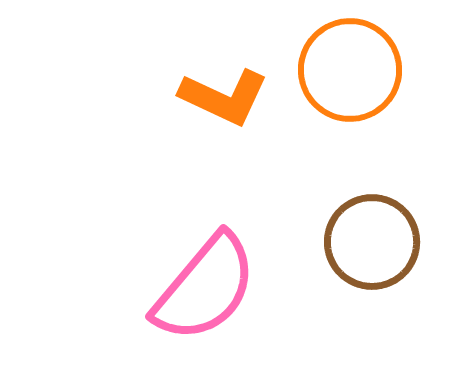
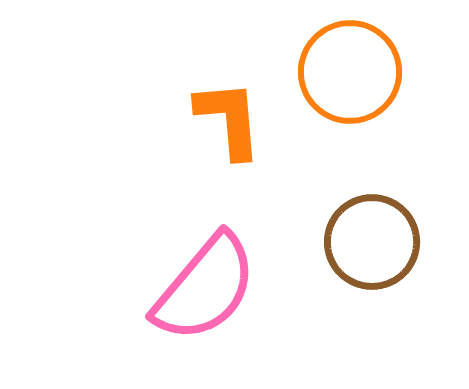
orange circle: moved 2 px down
orange L-shape: moved 5 px right, 22 px down; rotated 120 degrees counterclockwise
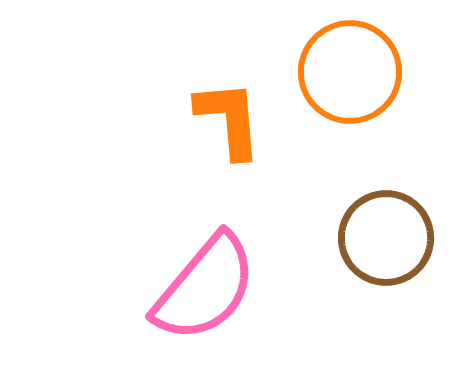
brown circle: moved 14 px right, 4 px up
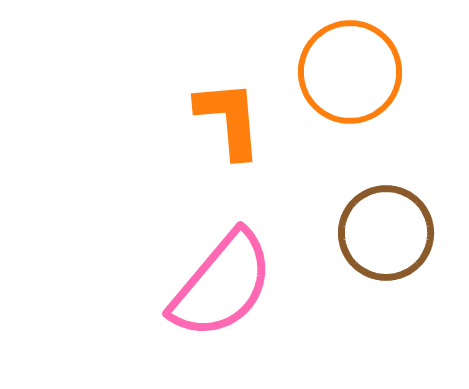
brown circle: moved 5 px up
pink semicircle: moved 17 px right, 3 px up
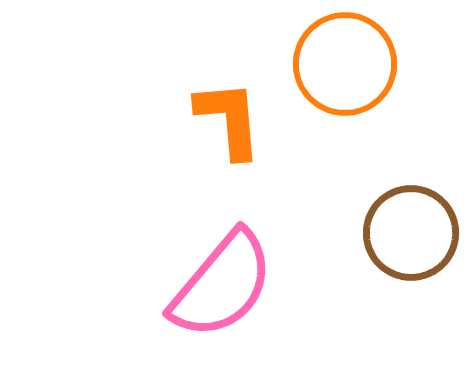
orange circle: moved 5 px left, 8 px up
brown circle: moved 25 px right
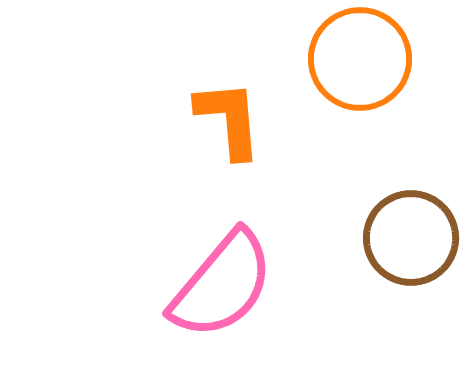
orange circle: moved 15 px right, 5 px up
brown circle: moved 5 px down
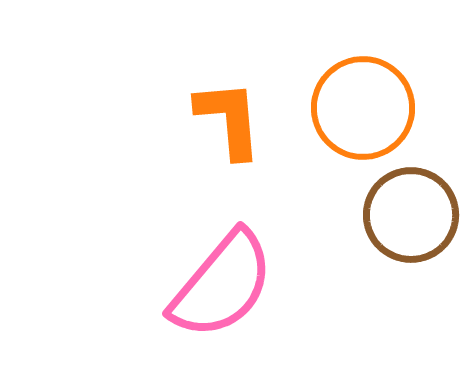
orange circle: moved 3 px right, 49 px down
brown circle: moved 23 px up
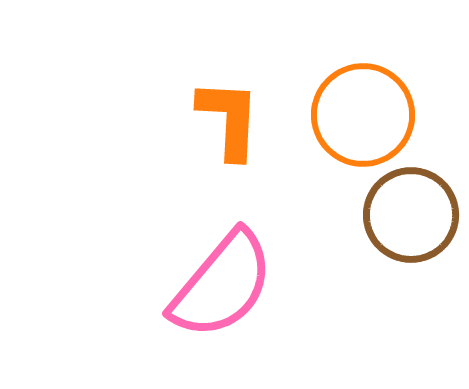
orange circle: moved 7 px down
orange L-shape: rotated 8 degrees clockwise
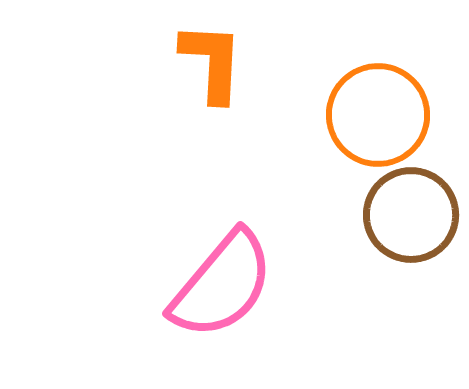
orange circle: moved 15 px right
orange L-shape: moved 17 px left, 57 px up
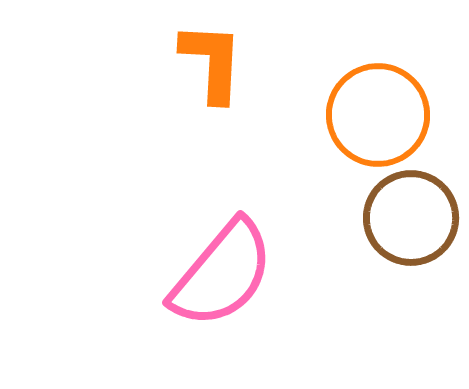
brown circle: moved 3 px down
pink semicircle: moved 11 px up
